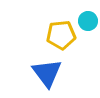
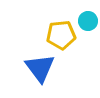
blue triangle: moved 7 px left, 5 px up
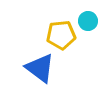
blue triangle: rotated 16 degrees counterclockwise
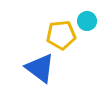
cyan circle: moved 1 px left
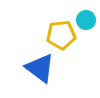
cyan circle: moved 1 px left, 1 px up
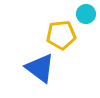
cyan circle: moved 6 px up
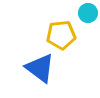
cyan circle: moved 2 px right, 1 px up
